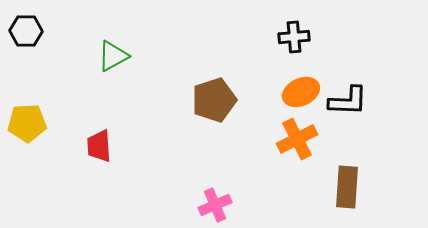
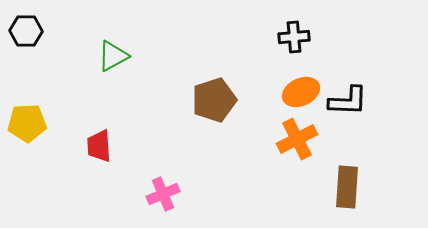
pink cross: moved 52 px left, 11 px up
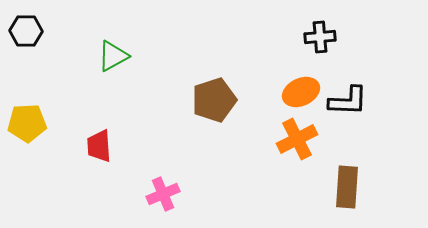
black cross: moved 26 px right
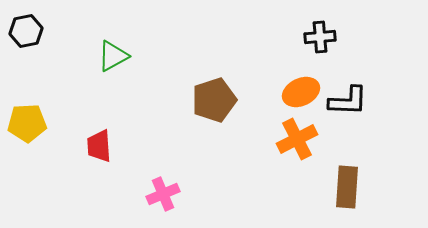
black hexagon: rotated 12 degrees counterclockwise
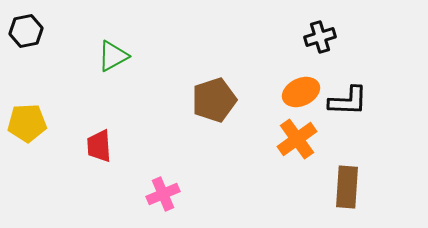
black cross: rotated 12 degrees counterclockwise
orange cross: rotated 9 degrees counterclockwise
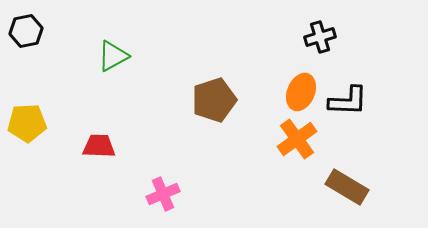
orange ellipse: rotated 42 degrees counterclockwise
red trapezoid: rotated 96 degrees clockwise
brown rectangle: rotated 63 degrees counterclockwise
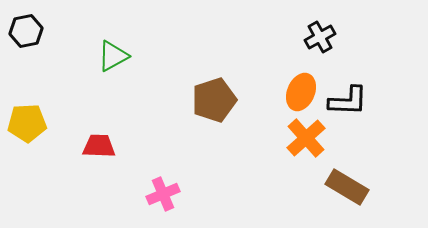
black cross: rotated 12 degrees counterclockwise
orange cross: moved 9 px right, 1 px up; rotated 6 degrees counterclockwise
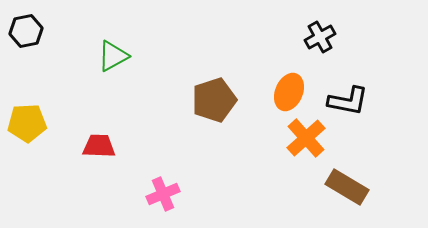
orange ellipse: moved 12 px left
black L-shape: rotated 9 degrees clockwise
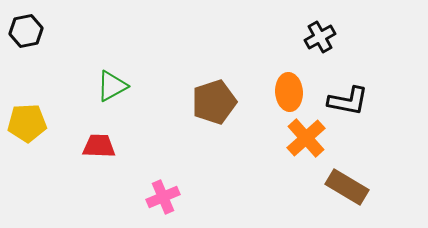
green triangle: moved 1 px left, 30 px down
orange ellipse: rotated 27 degrees counterclockwise
brown pentagon: moved 2 px down
pink cross: moved 3 px down
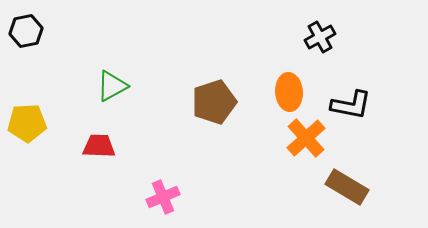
black L-shape: moved 3 px right, 4 px down
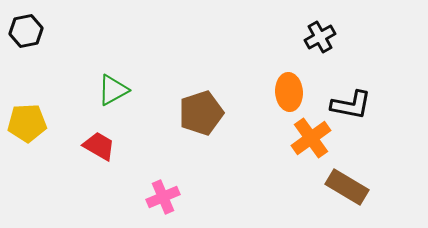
green triangle: moved 1 px right, 4 px down
brown pentagon: moved 13 px left, 11 px down
orange cross: moved 5 px right; rotated 6 degrees clockwise
red trapezoid: rotated 28 degrees clockwise
